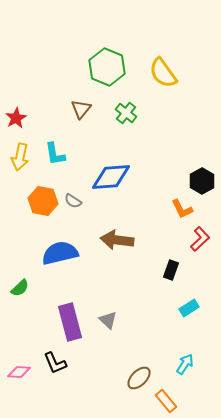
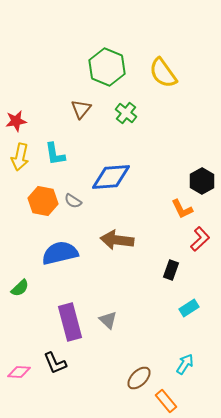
red star: moved 3 px down; rotated 20 degrees clockwise
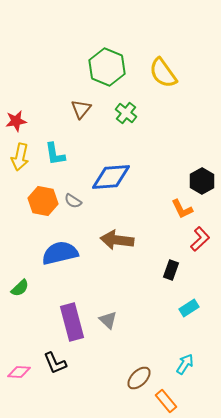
purple rectangle: moved 2 px right
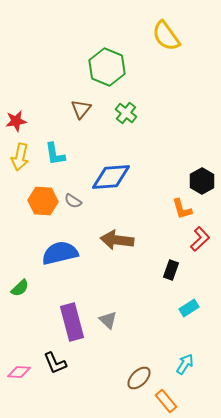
yellow semicircle: moved 3 px right, 37 px up
orange hexagon: rotated 8 degrees counterclockwise
orange L-shape: rotated 10 degrees clockwise
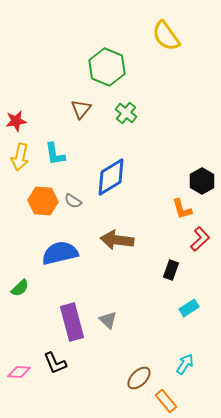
blue diamond: rotated 27 degrees counterclockwise
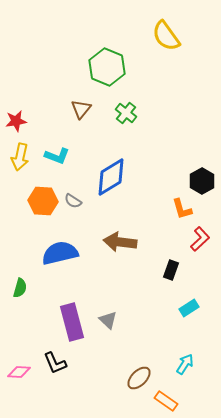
cyan L-shape: moved 2 px right, 2 px down; rotated 60 degrees counterclockwise
brown arrow: moved 3 px right, 2 px down
green semicircle: rotated 30 degrees counterclockwise
orange rectangle: rotated 15 degrees counterclockwise
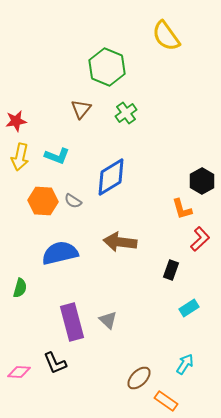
green cross: rotated 15 degrees clockwise
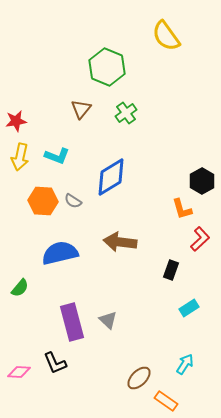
green semicircle: rotated 24 degrees clockwise
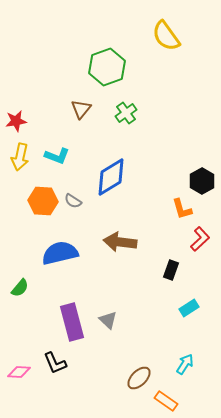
green hexagon: rotated 18 degrees clockwise
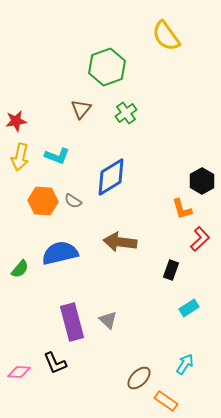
green semicircle: moved 19 px up
